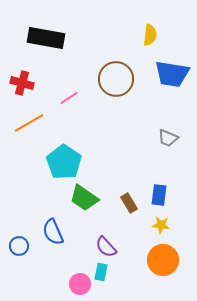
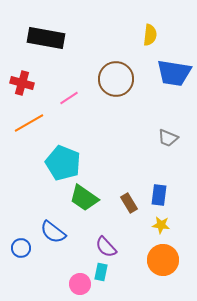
blue trapezoid: moved 2 px right, 1 px up
cyan pentagon: moved 1 px left, 1 px down; rotated 12 degrees counterclockwise
blue semicircle: rotated 28 degrees counterclockwise
blue circle: moved 2 px right, 2 px down
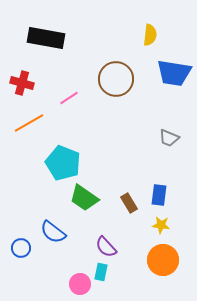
gray trapezoid: moved 1 px right
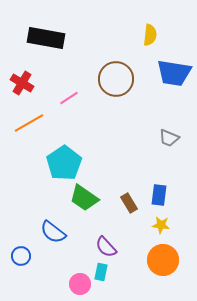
red cross: rotated 15 degrees clockwise
cyan pentagon: moved 1 px right; rotated 16 degrees clockwise
blue circle: moved 8 px down
